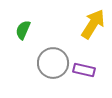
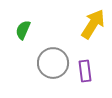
purple rectangle: moved 1 px right, 1 px down; rotated 70 degrees clockwise
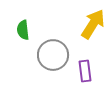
green semicircle: rotated 30 degrees counterclockwise
gray circle: moved 8 px up
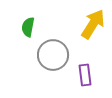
green semicircle: moved 5 px right, 3 px up; rotated 18 degrees clockwise
purple rectangle: moved 4 px down
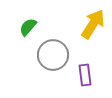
green semicircle: rotated 30 degrees clockwise
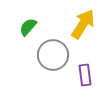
yellow arrow: moved 10 px left
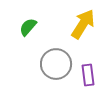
gray circle: moved 3 px right, 9 px down
purple rectangle: moved 3 px right
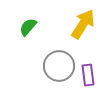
gray circle: moved 3 px right, 2 px down
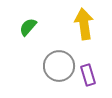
yellow arrow: moved 1 px right; rotated 40 degrees counterclockwise
purple rectangle: rotated 10 degrees counterclockwise
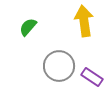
yellow arrow: moved 3 px up
purple rectangle: moved 4 px right, 2 px down; rotated 40 degrees counterclockwise
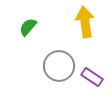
yellow arrow: moved 1 px right, 1 px down
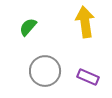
gray circle: moved 14 px left, 5 px down
purple rectangle: moved 4 px left; rotated 10 degrees counterclockwise
